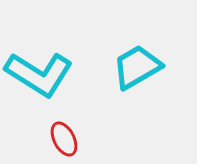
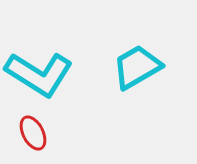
red ellipse: moved 31 px left, 6 px up
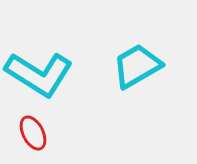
cyan trapezoid: moved 1 px up
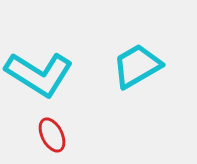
red ellipse: moved 19 px right, 2 px down
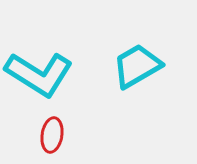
red ellipse: rotated 36 degrees clockwise
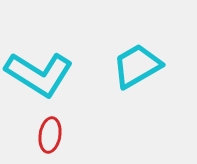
red ellipse: moved 2 px left
